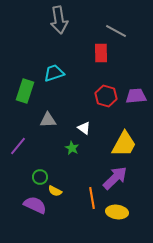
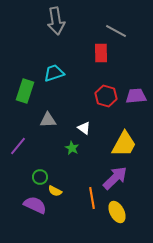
gray arrow: moved 3 px left, 1 px down
yellow ellipse: rotated 55 degrees clockwise
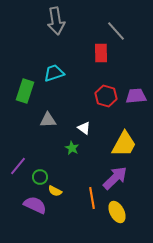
gray line: rotated 20 degrees clockwise
purple line: moved 20 px down
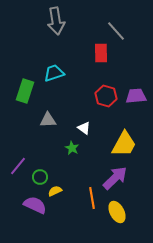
yellow semicircle: rotated 128 degrees clockwise
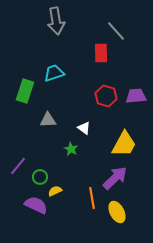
green star: moved 1 px left, 1 px down
purple semicircle: moved 1 px right
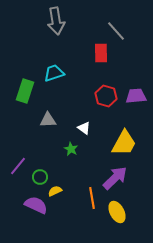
yellow trapezoid: moved 1 px up
